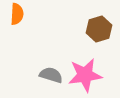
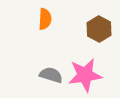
orange semicircle: moved 28 px right, 5 px down
brown hexagon: rotated 15 degrees counterclockwise
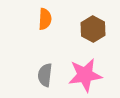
brown hexagon: moved 6 px left
gray semicircle: moved 6 px left; rotated 100 degrees counterclockwise
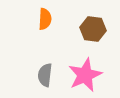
brown hexagon: rotated 20 degrees counterclockwise
pink star: rotated 16 degrees counterclockwise
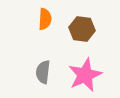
brown hexagon: moved 11 px left
gray semicircle: moved 2 px left, 3 px up
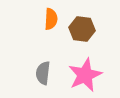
orange semicircle: moved 6 px right
gray semicircle: moved 1 px down
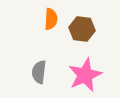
gray semicircle: moved 4 px left, 1 px up
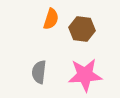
orange semicircle: rotated 15 degrees clockwise
pink star: rotated 20 degrees clockwise
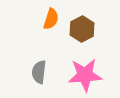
brown hexagon: rotated 25 degrees clockwise
